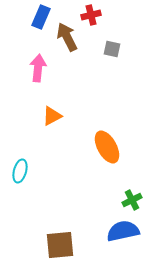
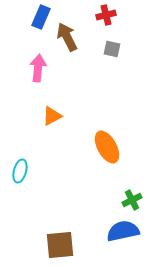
red cross: moved 15 px right
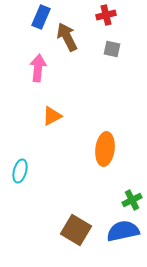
orange ellipse: moved 2 px left, 2 px down; rotated 36 degrees clockwise
brown square: moved 16 px right, 15 px up; rotated 36 degrees clockwise
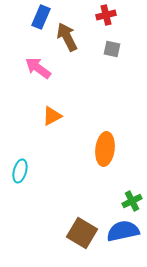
pink arrow: rotated 60 degrees counterclockwise
green cross: moved 1 px down
brown square: moved 6 px right, 3 px down
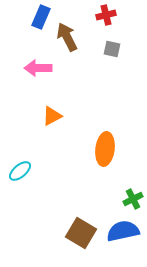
pink arrow: rotated 36 degrees counterclockwise
cyan ellipse: rotated 35 degrees clockwise
green cross: moved 1 px right, 2 px up
brown square: moved 1 px left
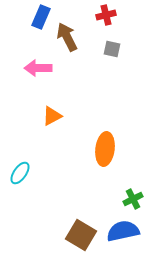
cyan ellipse: moved 2 px down; rotated 15 degrees counterclockwise
brown square: moved 2 px down
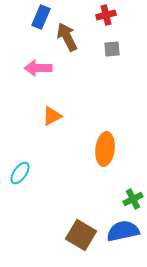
gray square: rotated 18 degrees counterclockwise
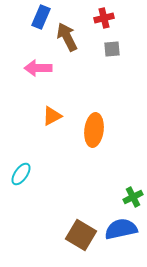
red cross: moved 2 px left, 3 px down
orange ellipse: moved 11 px left, 19 px up
cyan ellipse: moved 1 px right, 1 px down
green cross: moved 2 px up
blue semicircle: moved 2 px left, 2 px up
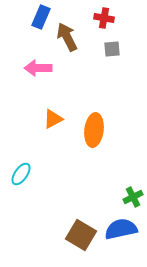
red cross: rotated 24 degrees clockwise
orange triangle: moved 1 px right, 3 px down
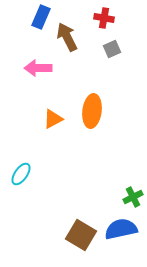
gray square: rotated 18 degrees counterclockwise
orange ellipse: moved 2 px left, 19 px up
